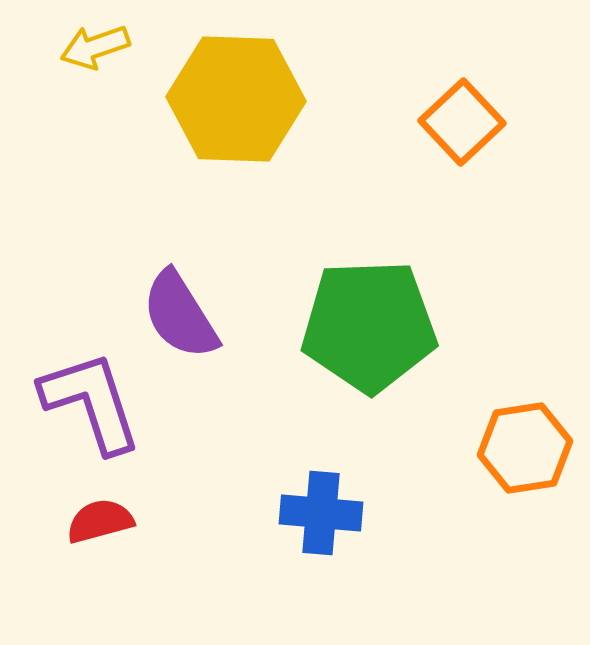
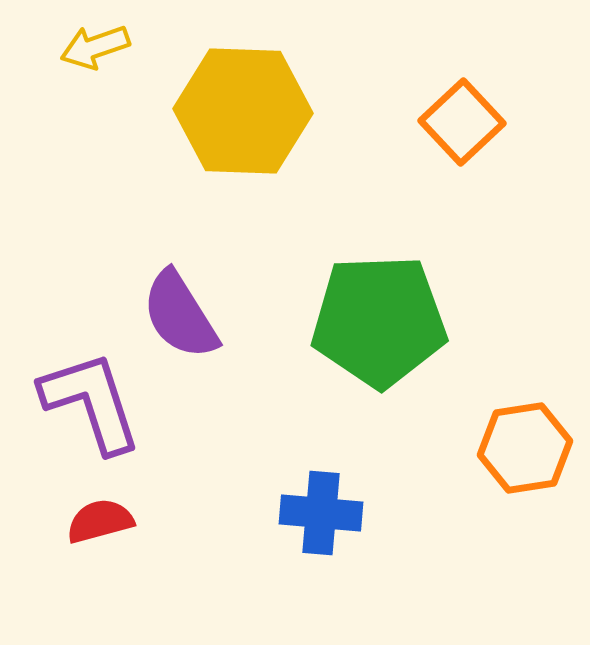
yellow hexagon: moved 7 px right, 12 px down
green pentagon: moved 10 px right, 5 px up
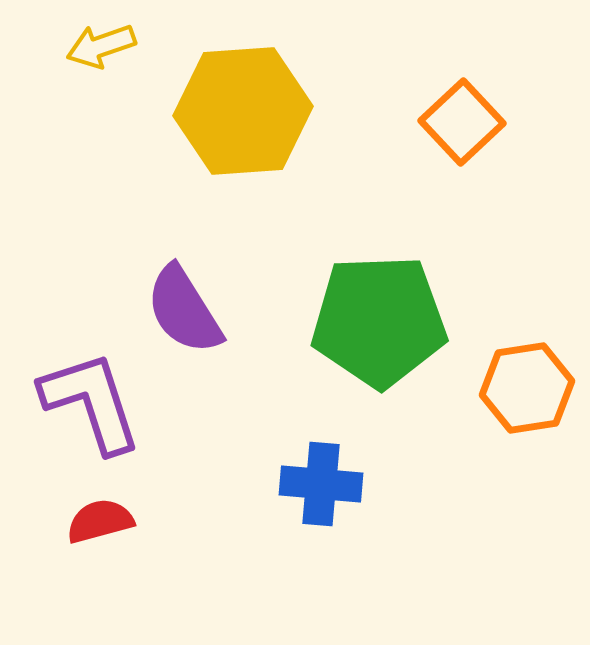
yellow arrow: moved 6 px right, 1 px up
yellow hexagon: rotated 6 degrees counterclockwise
purple semicircle: moved 4 px right, 5 px up
orange hexagon: moved 2 px right, 60 px up
blue cross: moved 29 px up
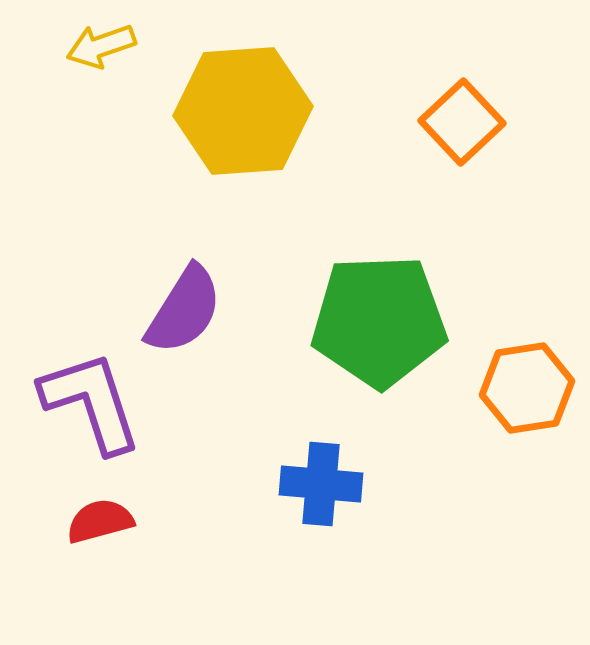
purple semicircle: rotated 116 degrees counterclockwise
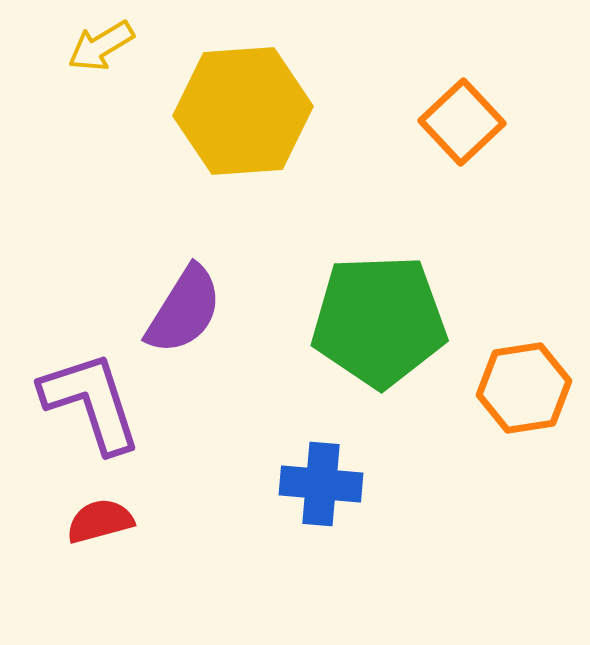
yellow arrow: rotated 12 degrees counterclockwise
orange hexagon: moved 3 px left
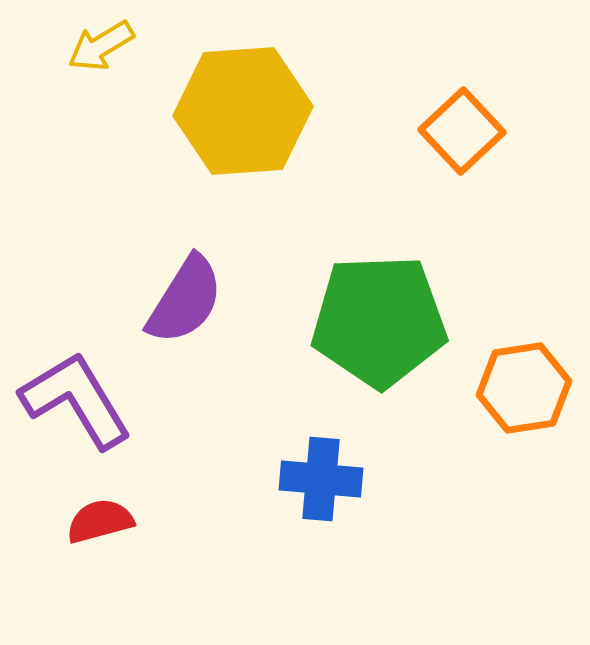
orange square: moved 9 px down
purple semicircle: moved 1 px right, 10 px up
purple L-shape: moved 15 px left, 2 px up; rotated 13 degrees counterclockwise
blue cross: moved 5 px up
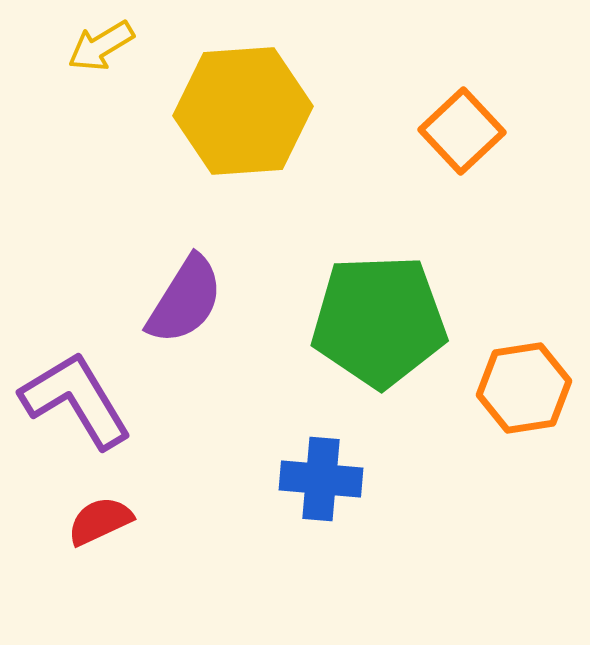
red semicircle: rotated 10 degrees counterclockwise
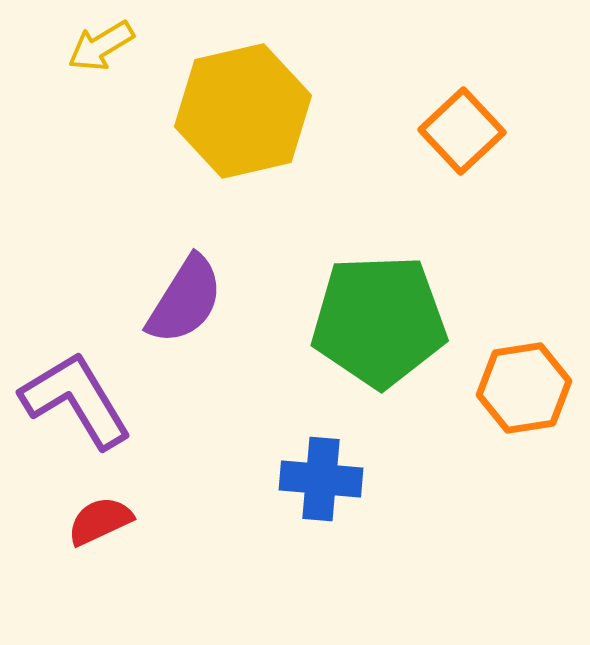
yellow hexagon: rotated 9 degrees counterclockwise
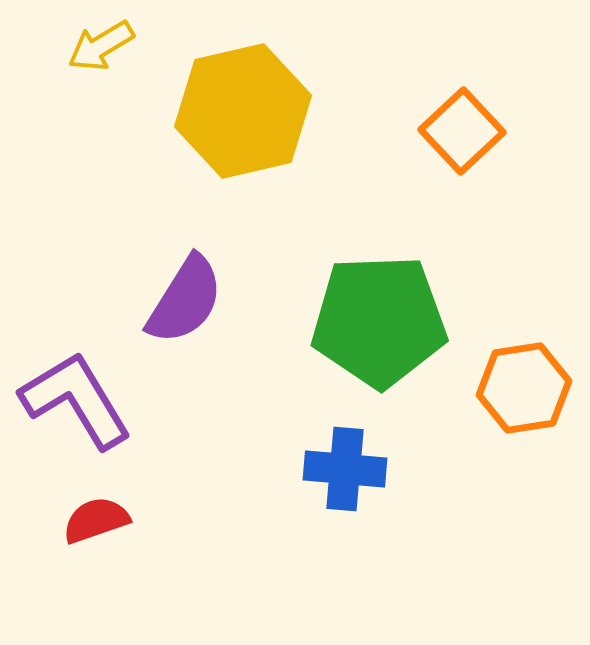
blue cross: moved 24 px right, 10 px up
red semicircle: moved 4 px left, 1 px up; rotated 6 degrees clockwise
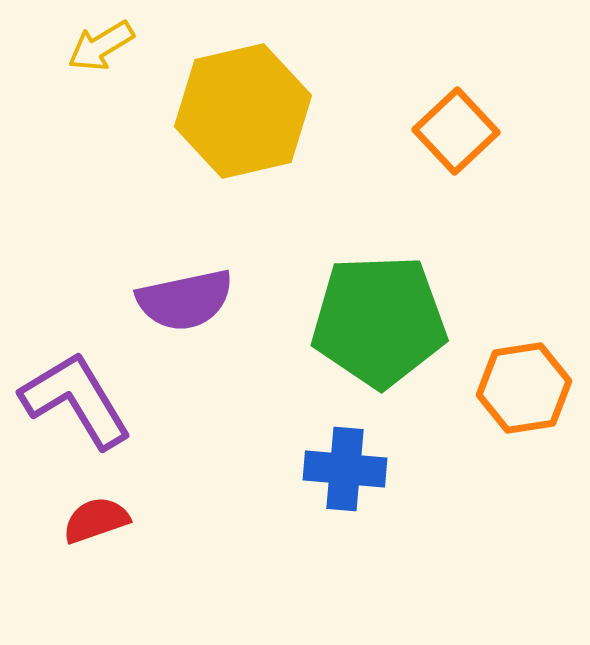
orange square: moved 6 px left
purple semicircle: rotated 46 degrees clockwise
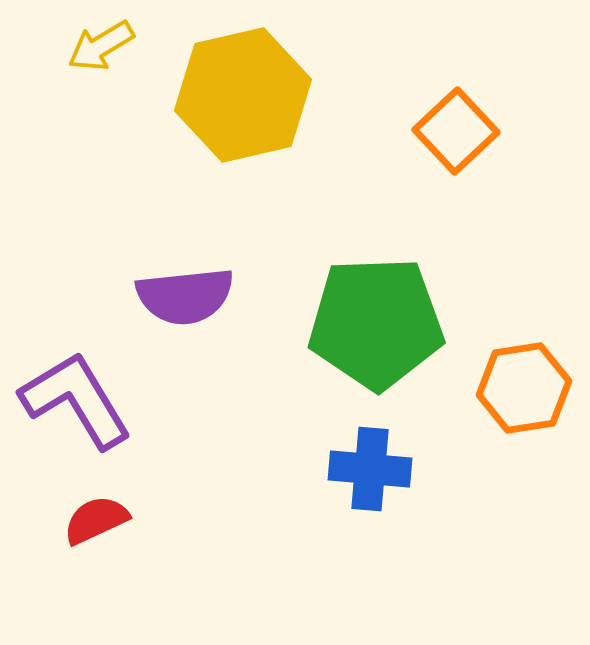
yellow hexagon: moved 16 px up
purple semicircle: moved 4 px up; rotated 6 degrees clockwise
green pentagon: moved 3 px left, 2 px down
blue cross: moved 25 px right
red semicircle: rotated 6 degrees counterclockwise
